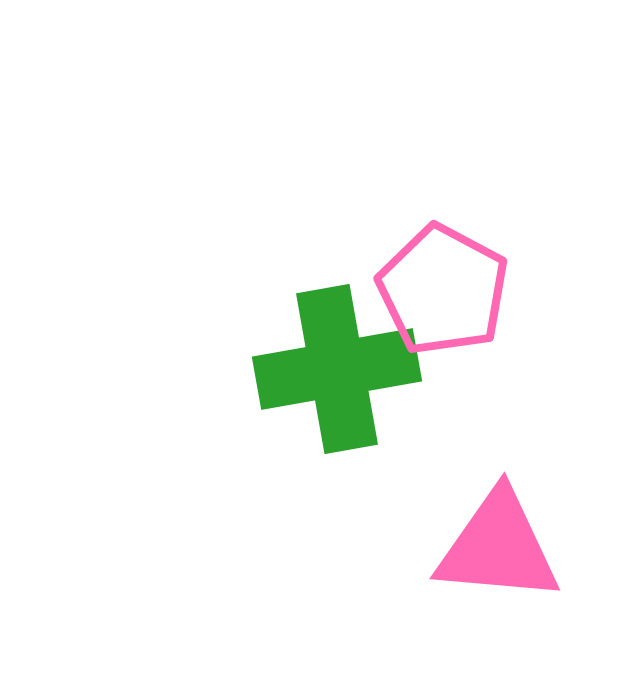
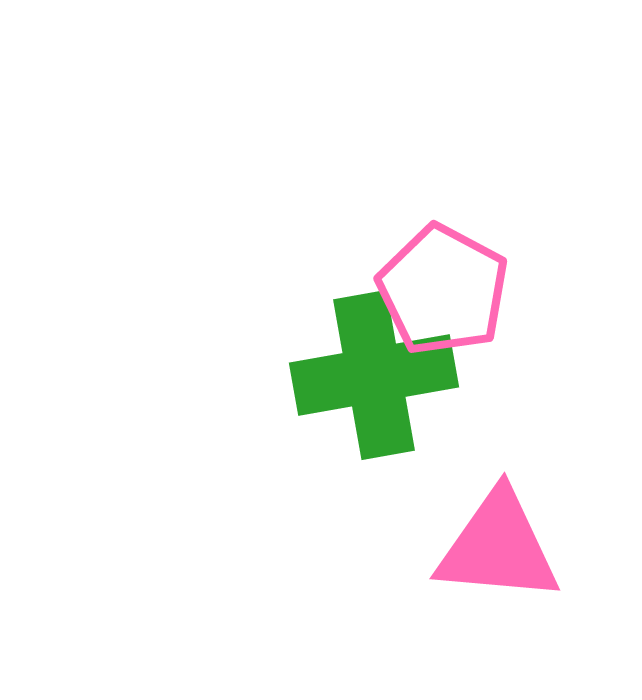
green cross: moved 37 px right, 6 px down
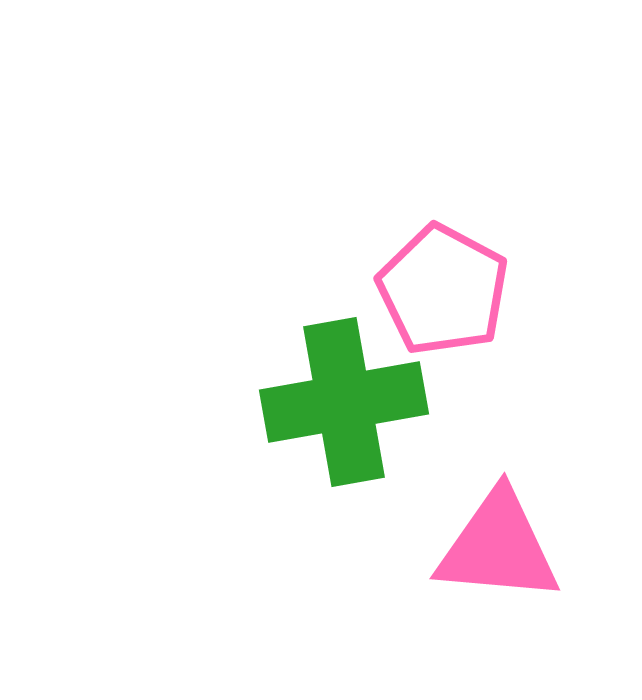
green cross: moved 30 px left, 27 px down
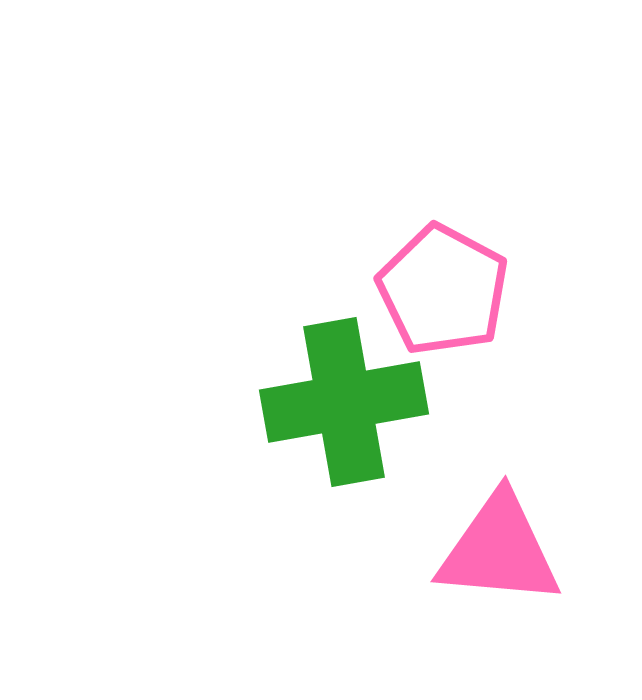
pink triangle: moved 1 px right, 3 px down
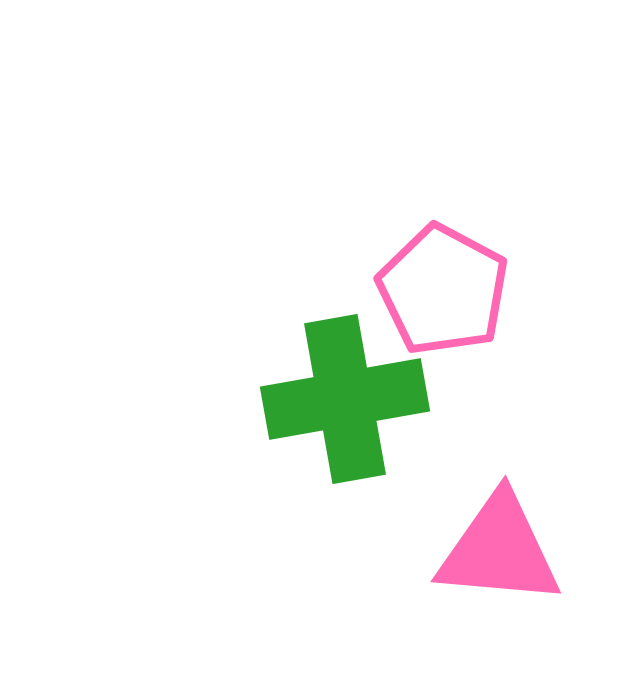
green cross: moved 1 px right, 3 px up
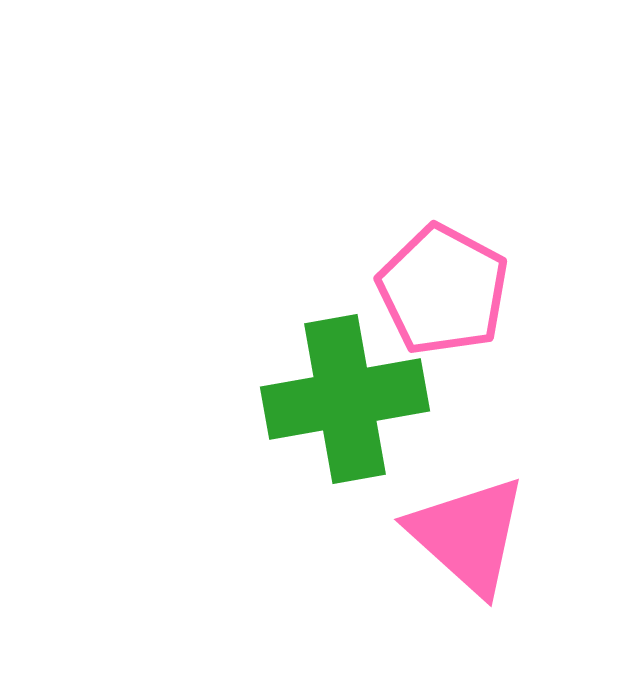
pink triangle: moved 31 px left, 15 px up; rotated 37 degrees clockwise
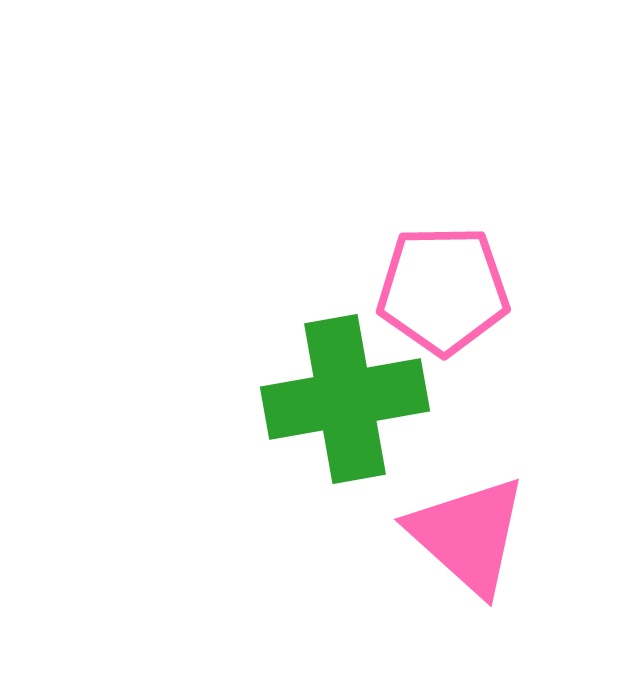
pink pentagon: rotated 29 degrees counterclockwise
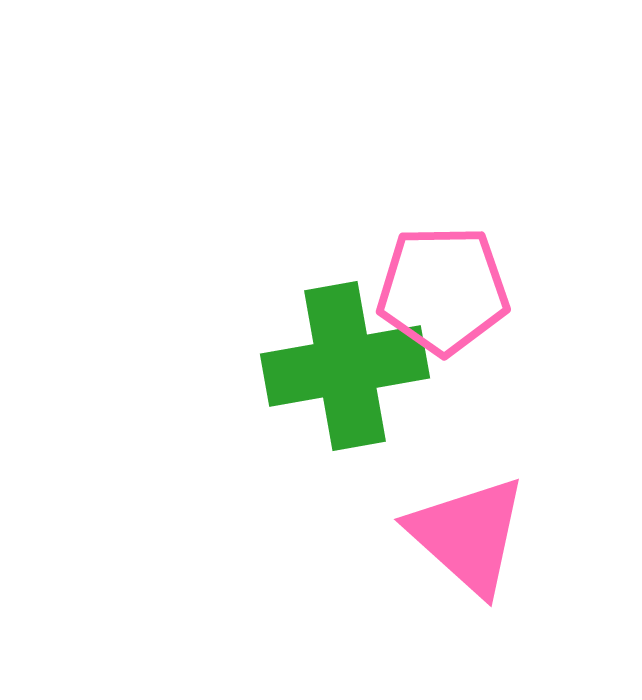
green cross: moved 33 px up
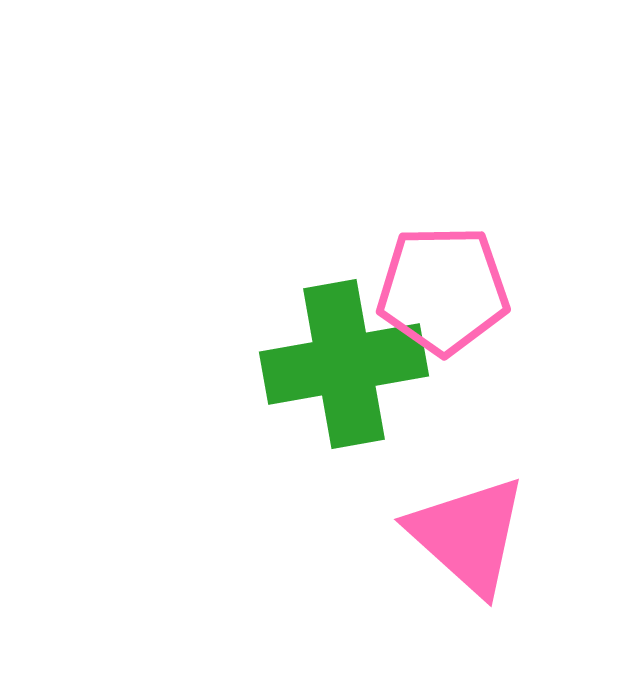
green cross: moved 1 px left, 2 px up
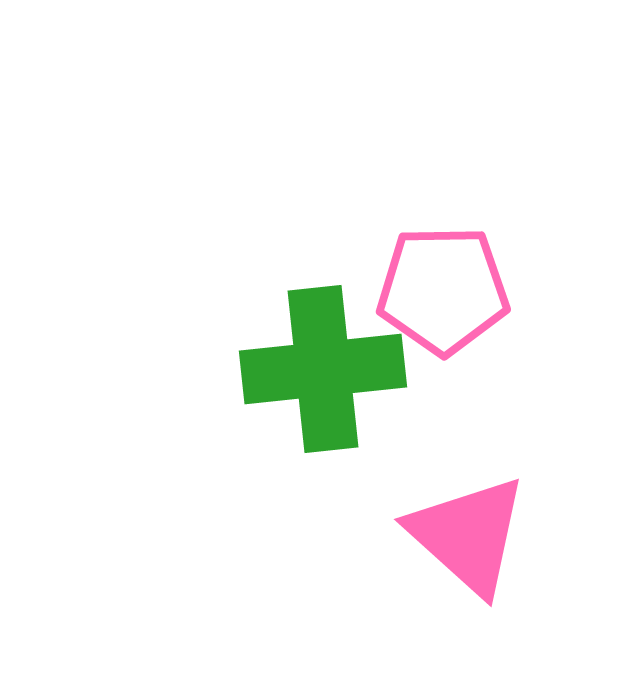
green cross: moved 21 px left, 5 px down; rotated 4 degrees clockwise
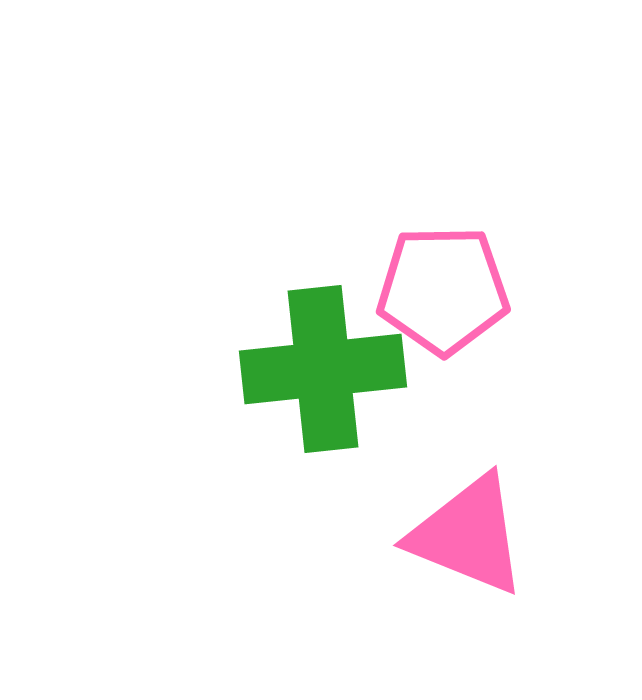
pink triangle: rotated 20 degrees counterclockwise
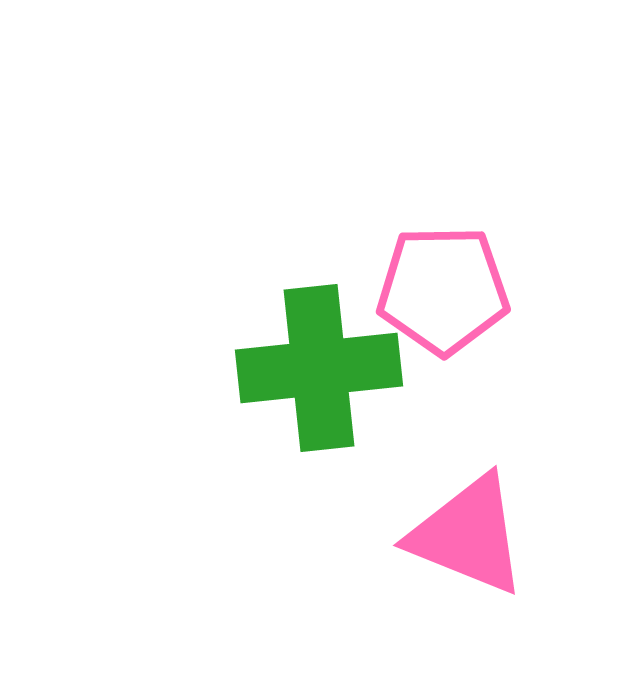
green cross: moved 4 px left, 1 px up
